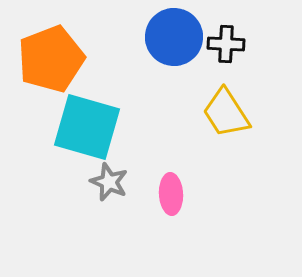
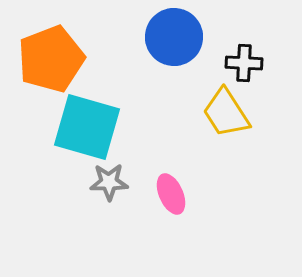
black cross: moved 18 px right, 19 px down
gray star: rotated 24 degrees counterclockwise
pink ellipse: rotated 21 degrees counterclockwise
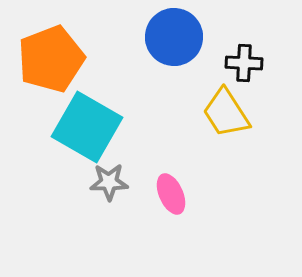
cyan square: rotated 14 degrees clockwise
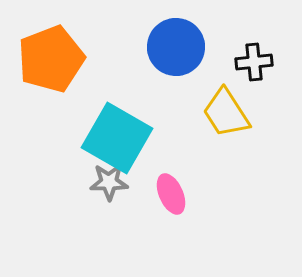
blue circle: moved 2 px right, 10 px down
black cross: moved 10 px right, 1 px up; rotated 9 degrees counterclockwise
cyan square: moved 30 px right, 11 px down
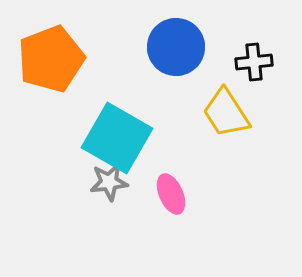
gray star: rotated 6 degrees counterclockwise
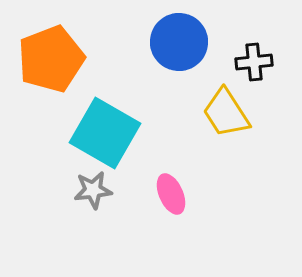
blue circle: moved 3 px right, 5 px up
cyan square: moved 12 px left, 5 px up
gray star: moved 16 px left, 8 px down
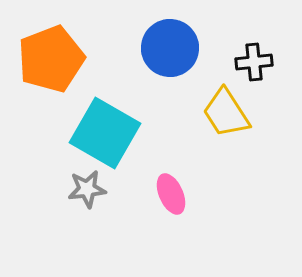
blue circle: moved 9 px left, 6 px down
gray star: moved 6 px left, 1 px up
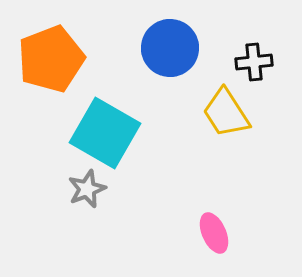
gray star: rotated 15 degrees counterclockwise
pink ellipse: moved 43 px right, 39 px down
